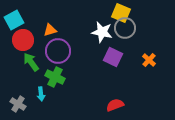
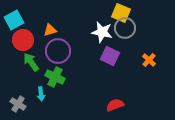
purple square: moved 3 px left, 1 px up
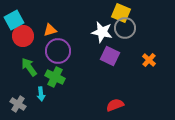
red circle: moved 4 px up
green arrow: moved 2 px left, 5 px down
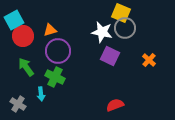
green arrow: moved 3 px left
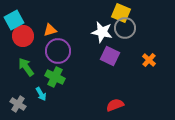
cyan arrow: rotated 24 degrees counterclockwise
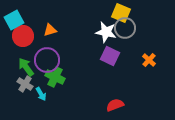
white star: moved 4 px right
purple circle: moved 11 px left, 9 px down
gray cross: moved 7 px right, 20 px up
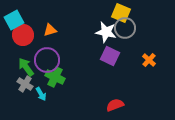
red circle: moved 1 px up
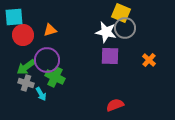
cyan square: moved 3 px up; rotated 24 degrees clockwise
purple square: rotated 24 degrees counterclockwise
green arrow: rotated 90 degrees counterclockwise
gray cross: moved 1 px right, 1 px up; rotated 14 degrees counterclockwise
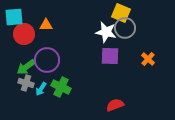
orange triangle: moved 4 px left, 5 px up; rotated 16 degrees clockwise
red circle: moved 1 px right, 1 px up
orange cross: moved 1 px left, 1 px up
green cross: moved 6 px right, 10 px down
cyan arrow: moved 5 px up; rotated 64 degrees clockwise
